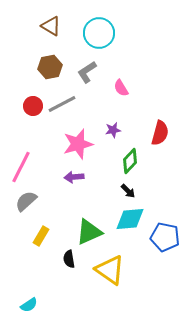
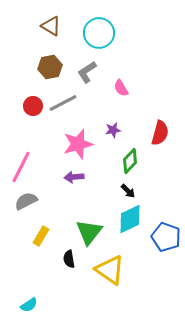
gray line: moved 1 px right, 1 px up
gray semicircle: rotated 15 degrees clockwise
cyan diamond: rotated 20 degrees counterclockwise
green triangle: rotated 28 degrees counterclockwise
blue pentagon: moved 1 px right; rotated 8 degrees clockwise
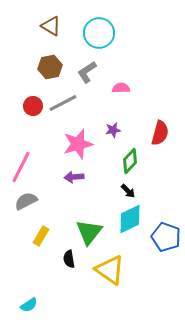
pink semicircle: rotated 120 degrees clockwise
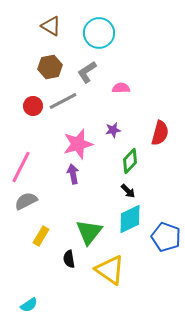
gray line: moved 2 px up
purple arrow: moved 1 px left, 3 px up; rotated 84 degrees clockwise
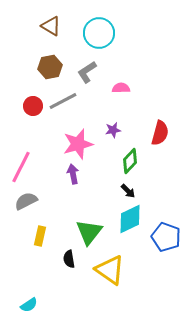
yellow rectangle: moved 1 px left; rotated 18 degrees counterclockwise
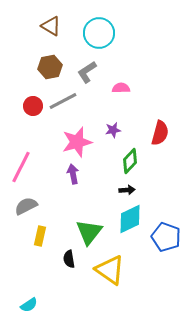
pink star: moved 1 px left, 2 px up
black arrow: moved 1 px left, 1 px up; rotated 49 degrees counterclockwise
gray semicircle: moved 5 px down
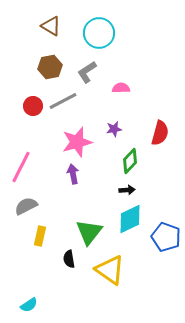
purple star: moved 1 px right, 1 px up
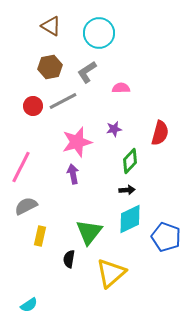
black semicircle: rotated 18 degrees clockwise
yellow triangle: moved 1 px right, 3 px down; rotated 44 degrees clockwise
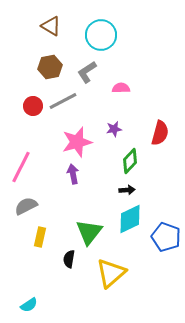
cyan circle: moved 2 px right, 2 px down
yellow rectangle: moved 1 px down
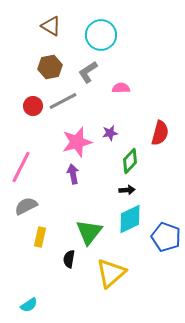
gray L-shape: moved 1 px right
purple star: moved 4 px left, 4 px down
